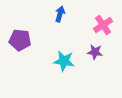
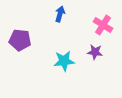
pink cross: rotated 24 degrees counterclockwise
cyan star: rotated 15 degrees counterclockwise
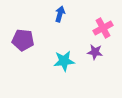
pink cross: moved 3 px down; rotated 30 degrees clockwise
purple pentagon: moved 3 px right
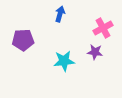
purple pentagon: rotated 10 degrees counterclockwise
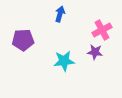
pink cross: moved 1 px left, 2 px down
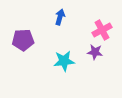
blue arrow: moved 3 px down
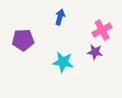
cyan star: moved 1 px left, 1 px down; rotated 15 degrees clockwise
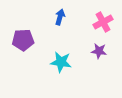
pink cross: moved 1 px right, 8 px up
purple star: moved 4 px right, 1 px up
cyan star: moved 2 px left
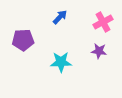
blue arrow: rotated 28 degrees clockwise
cyan star: rotated 10 degrees counterclockwise
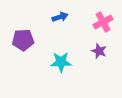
blue arrow: rotated 28 degrees clockwise
purple star: rotated 14 degrees clockwise
